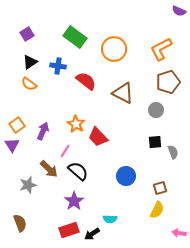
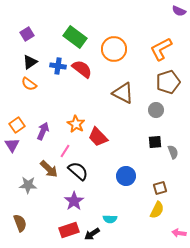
red semicircle: moved 4 px left, 12 px up
gray star: rotated 18 degrees clockwise
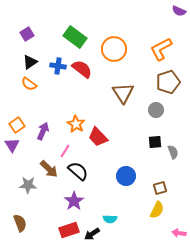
brown triangle: rotated 30 degrees clockwise
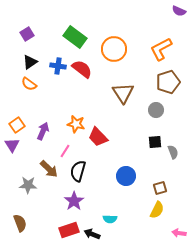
orange star: rotated 18 degrees counterclockwise
black semicircle: rotated 115 degrees counterclockwise
black arrow: rotated 56 degrees clockwise
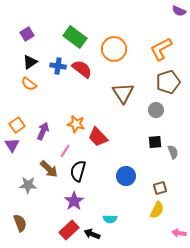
red rectangle: rotated 24 degrees counterclockwise
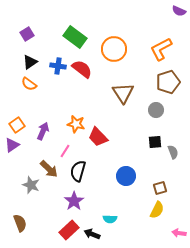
purple triangle: rotated 28 degrees clockwise
gray star: moved 3 px right; rotated 18 degrees clockwise
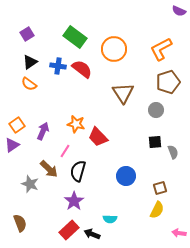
gray star: moved 1 px left, 1 px up
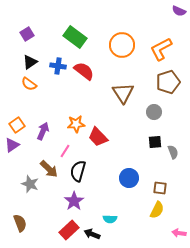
orange circle: moved 8 px right, 4 px up
red semicircle: moved 2 px right, 2 px down
gray circle: moved 2 px left, 2 px down
orange star: rotated 18 degrees counterclockwise
blue circle: moved 3 px right, 2 px down
brown square: rotated 24 degrees clockwise
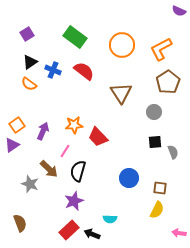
blue cross: moved 5 px left, 4 px down; rotated 14 degrees clockwise
brown pentagon: rotated 15 degrees counterclockwise
brown triangle: moved 2 px left
orange star: moved 2 px left, 1 px down
purple star: rotated 12 degrees clockwise
